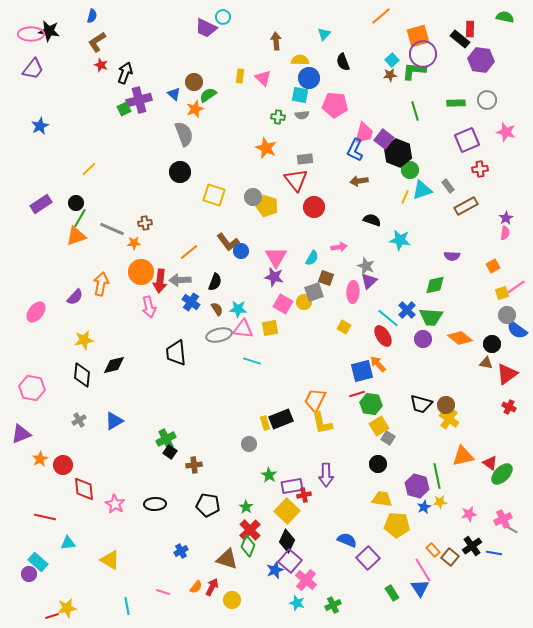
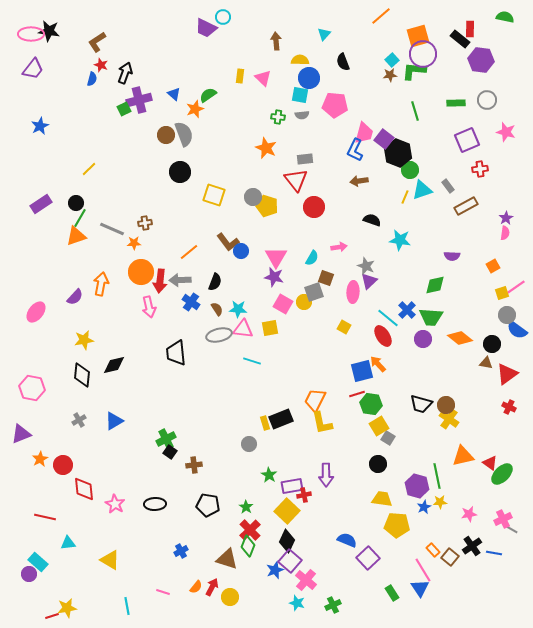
blue semicircle at (92, 16): moved 63 px down
brown circle at (194, 82): moved 28 px left, 53 px down
yellow circle at (232, 600): moved 2 px left, 3 px up
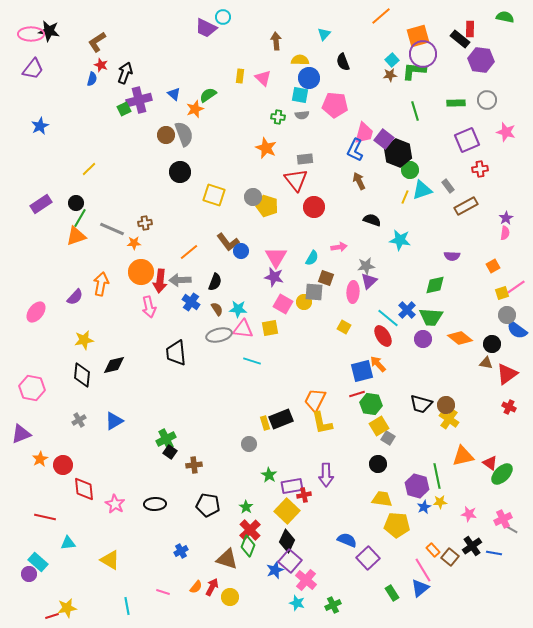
brown arrow at (359, 181): rotated 72 degrees clockwise
gray star at (366, 266): rotated 30 degrees counterclockwise
gray square at (314, 292): rotated 24 degrees clockwise
pink star at (469, 514): rotated 21 degrees clockwise
blue triangle at (420, 588): rotated 24 degrees clockwise
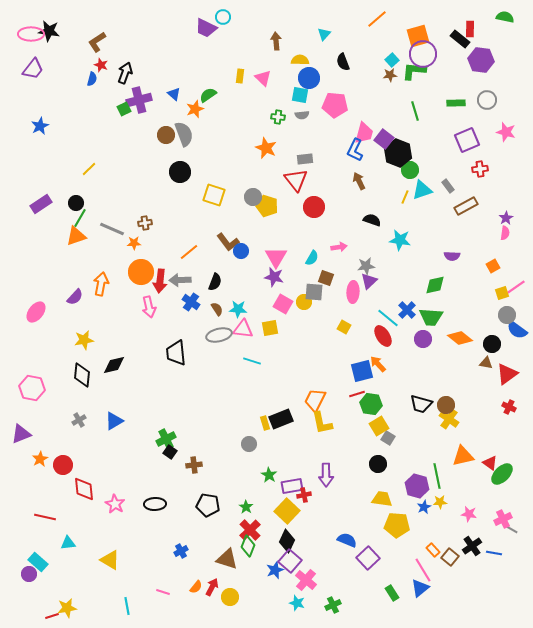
orange line at (381, 16): moved 4 px left, 3 px down
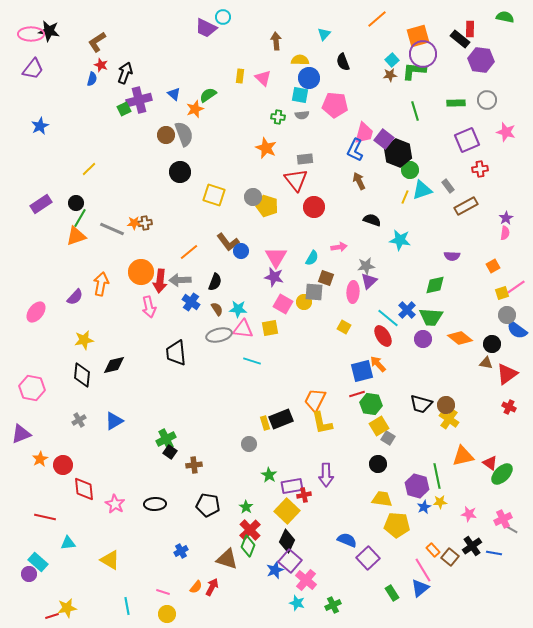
orange star at (134, 243): moved 20 px up
yellow circle at (230, 597): moved 63 px left, 17 px down
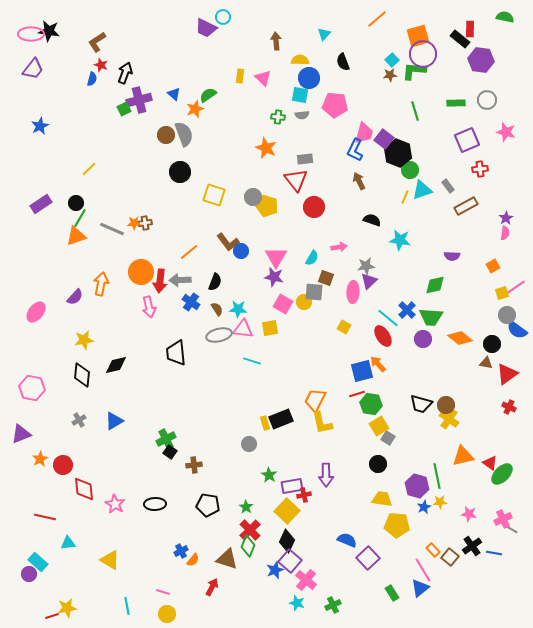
black diamond at (114, 365): moved 2 px right
orange semicircle at (196, 587): moved 3 px left, 27 px up
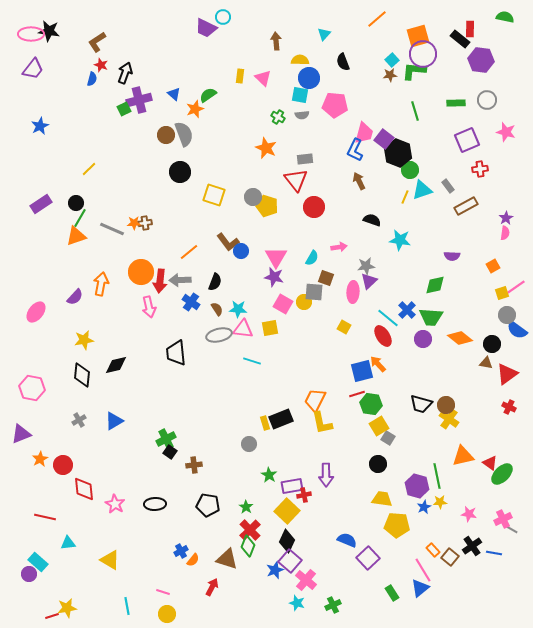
green cross at (278, 117): rotated 24 degrees clockwise
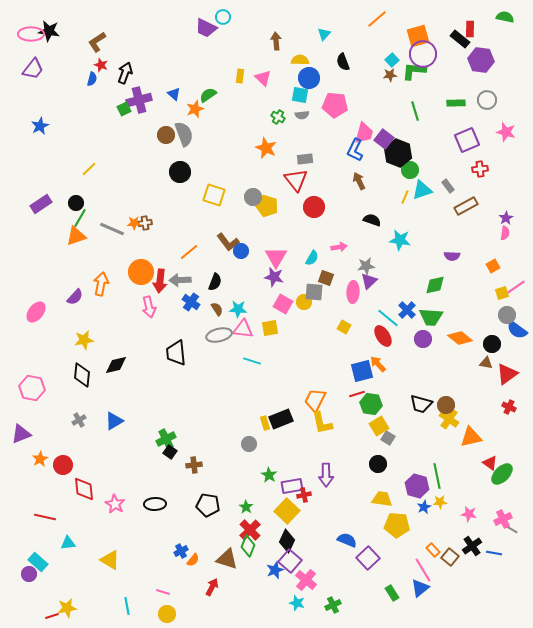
orange triangle at (463, 456): moved 8 px right, 19 px up
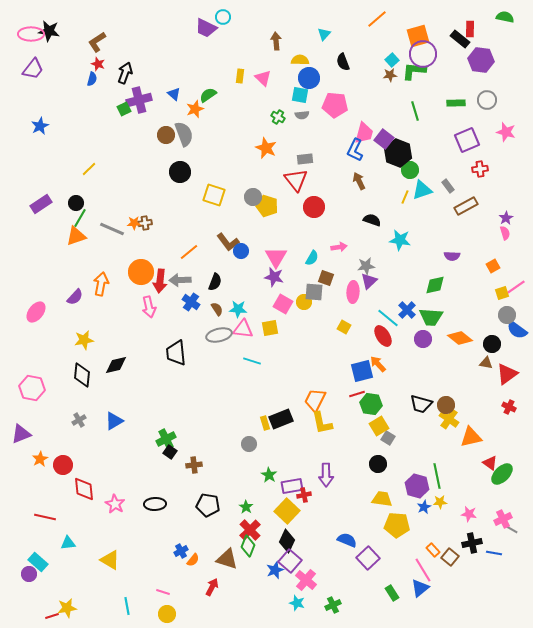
red star at (101, 65): moved 3 px left, 1 px up
pink semicircle at (505, 233): rotated 24 degrees counterclockwise
black cross at (472, 546): moved 3 px up; rotated 24 degrees clockwise
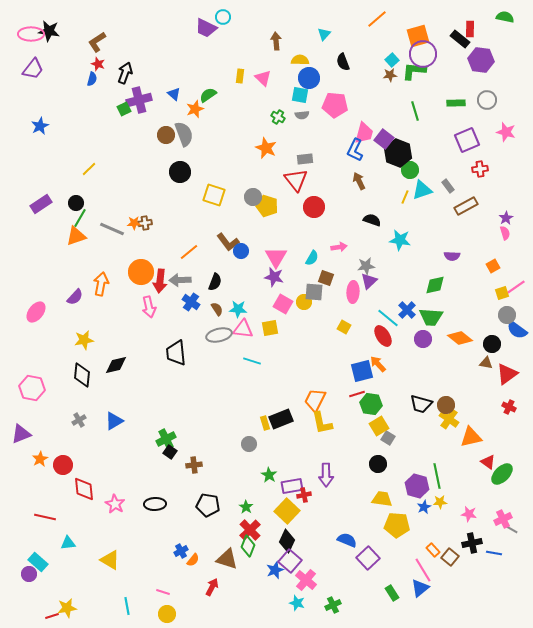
red triangle at (490, 463): moved 2 px left, 1 px up
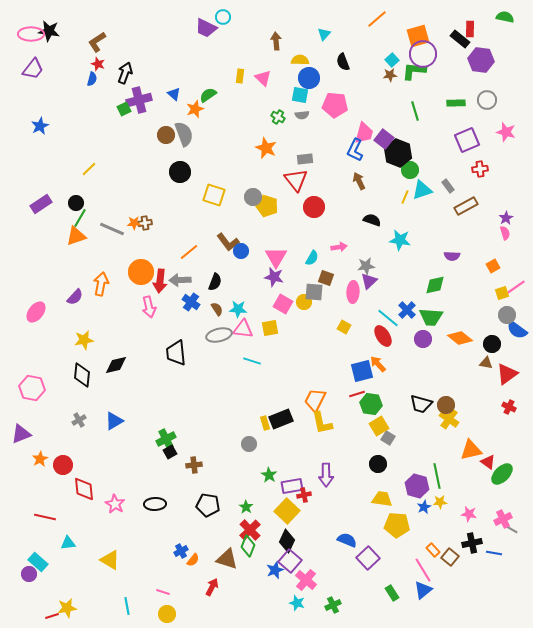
orange triangle at (471, 437): moved 13 px down
black square at (170, 452): rotated 24 degrees clockwise
blue triangle at (420, 588): moved 3 px right, 2 px down
